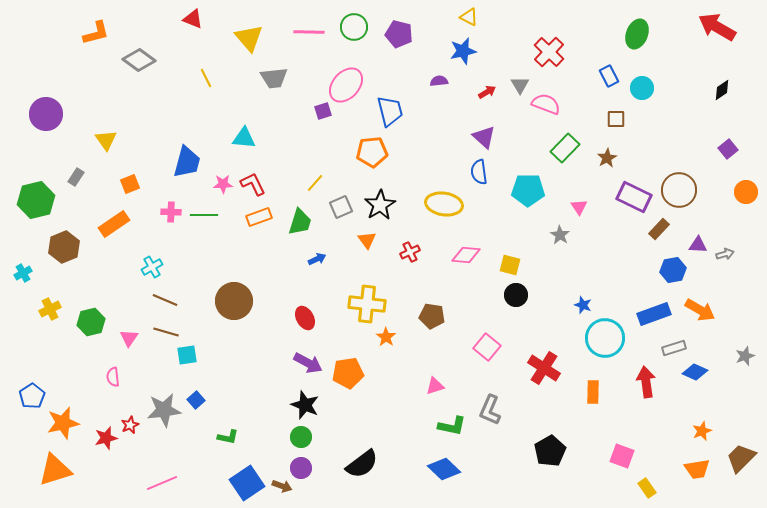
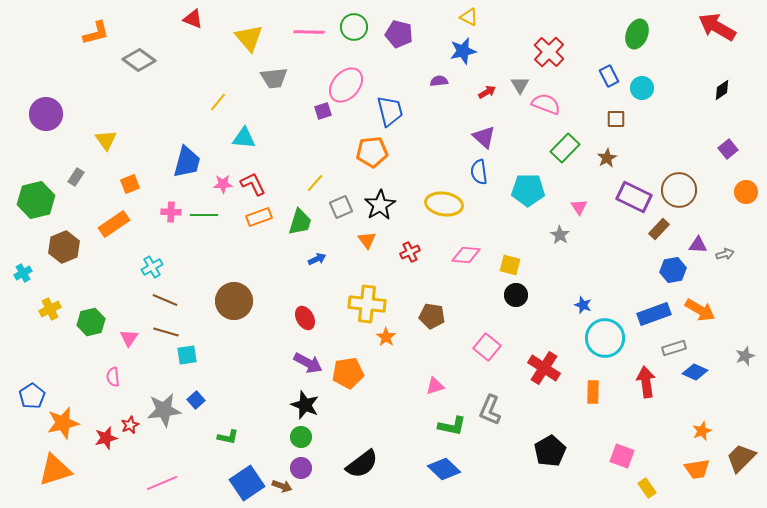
yellow line at (206, 78): moved 12 px right, 24 px down; rotated 66 degrees clockwise
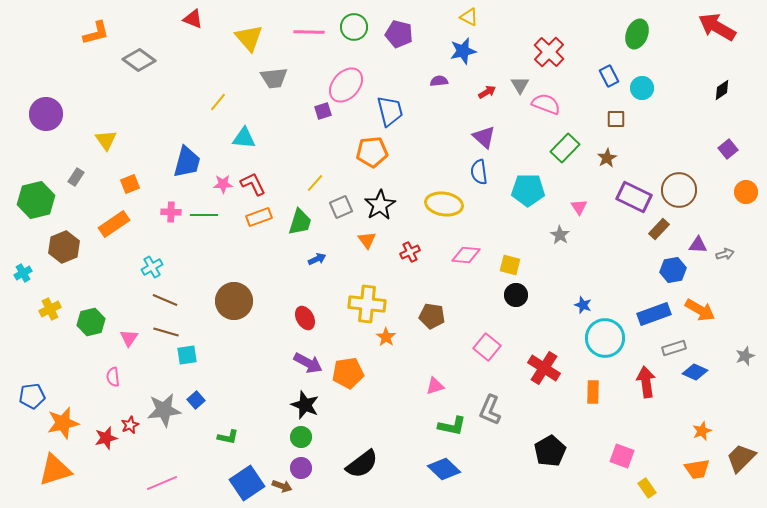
blue pentagon at (32, 396): rotated 25 degrees clockwise
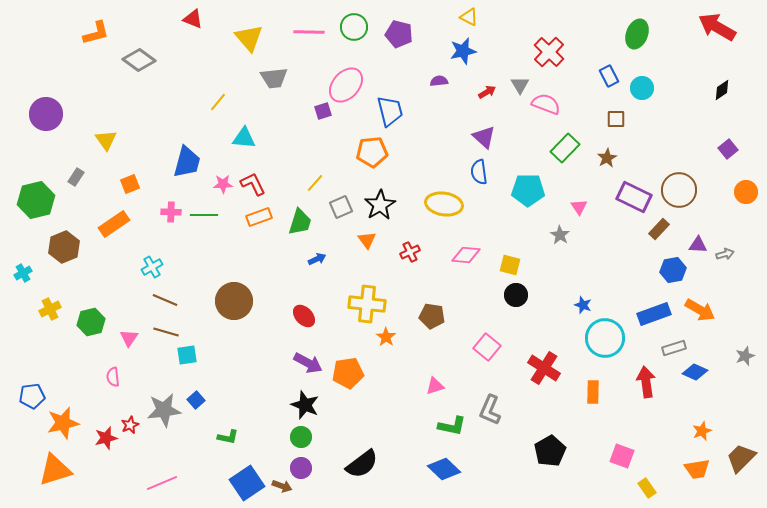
red ellipse at (305, 318): moved 1 px left, 2 px up; rotated 15 degrees counterclockwise
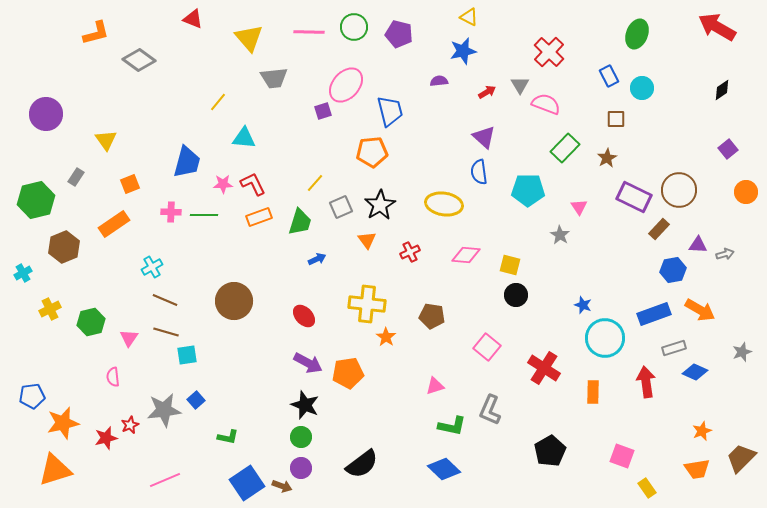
gray star at (745, 356): moved 3 px left, 4 px up
pink line at (162, 483): moved 3 px right, 3 px up
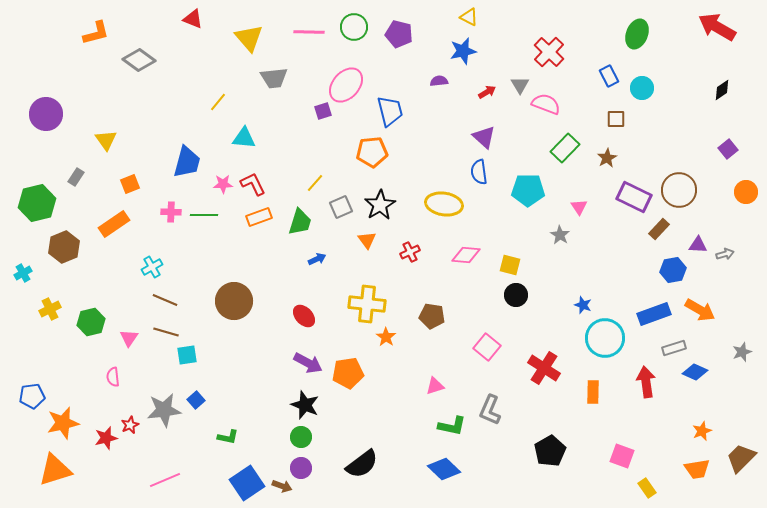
green hexagon at (36, 200): moved 1 px right, 3 px down
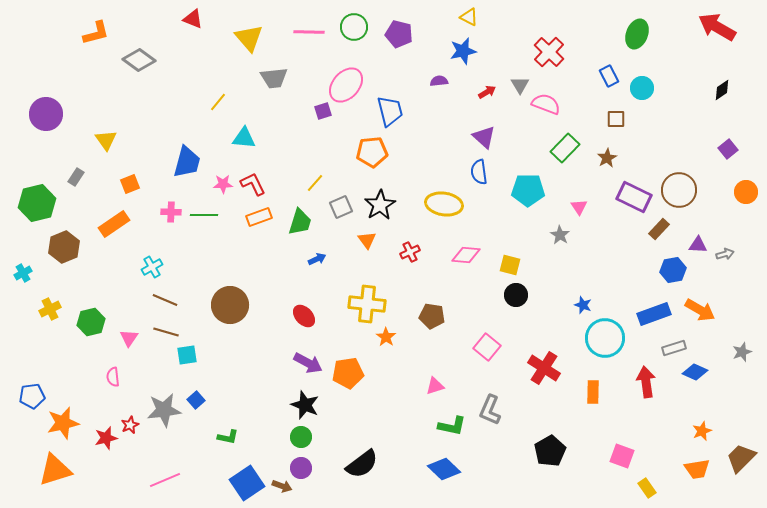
brown circle at (234, 301): moved 4 px left, 4 px down
